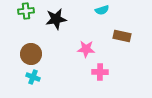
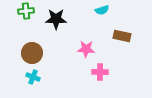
black star: rotated 10 degrees clockwise
brown circle: moved 1 px right, 1 px up
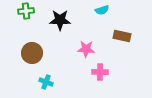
black star: moved 4 px right, 1 px down
cyan cross: moved 13 px right, 5 px down
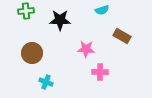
brown rectangle: rotated 18 degrees clockwise
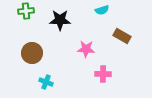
pink cross: moved 3 px right, 2 px down
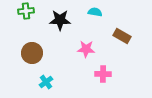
cyan semicircle: moved 7 px left, 2 px down; rotated 152 degrees counterclockwise
cyan cross: rotated 32 degrees clockwise
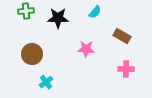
cyan semicircle: rotated 120 degrees clockwise
black star: moved 2 px left, 2 px up
brown circle: moved 1 px down
pink cross: moved 23 px right, 5 px up
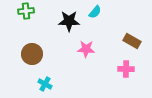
black star: moved 11 px right, 3 px down
brown rectangle: moved 10 px right, 5 px down
cyan cross: moved 1 px left, 2 px down; rotated 24 degrees counterclockwise
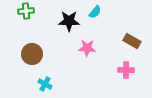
pink star: moved 1 px right, 1 px up
pink cross: moved 1 px down
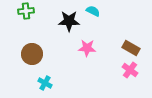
cyan semicircle: moved 2 px left, 1 px up; rotated 104 degrees counterclockwise
brown rectangle: moved 1 px left, 7 px down
pink cross: moved 4 px right; rotated 35 degrees clockwise
cyan cross: moved 1 px up
